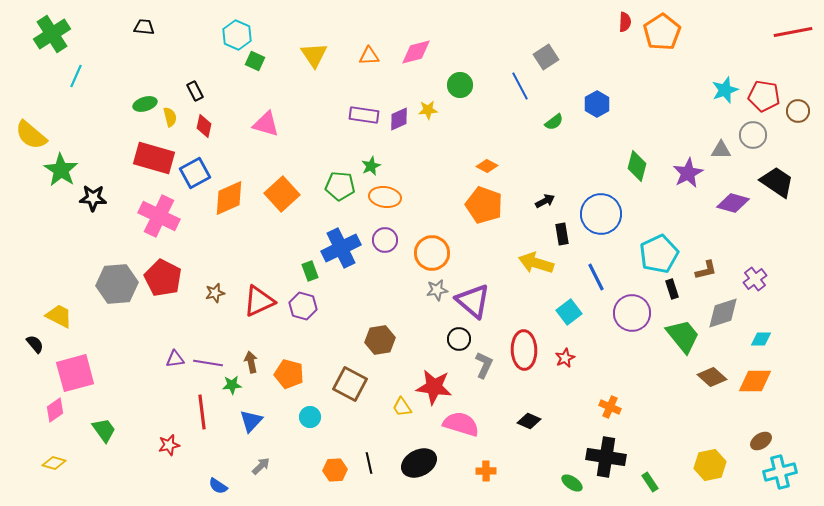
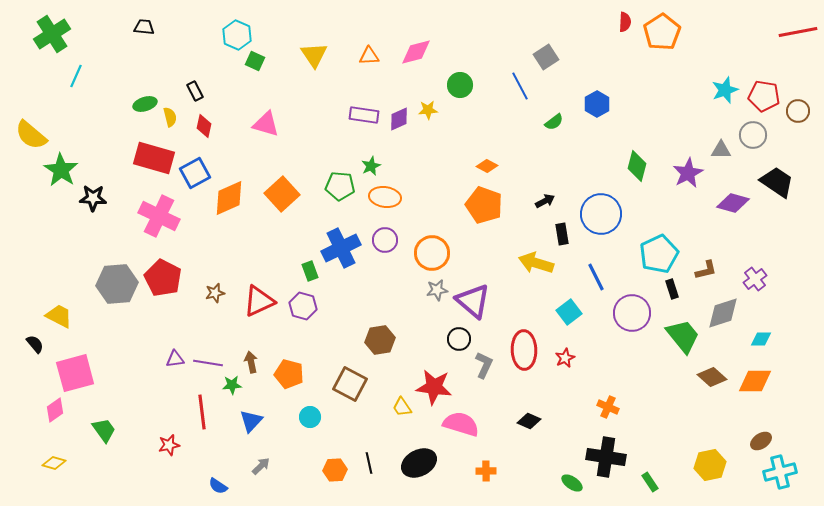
red line at (793, 32): moved 5 px right
orange cross at (610, 407): moved 2 px left
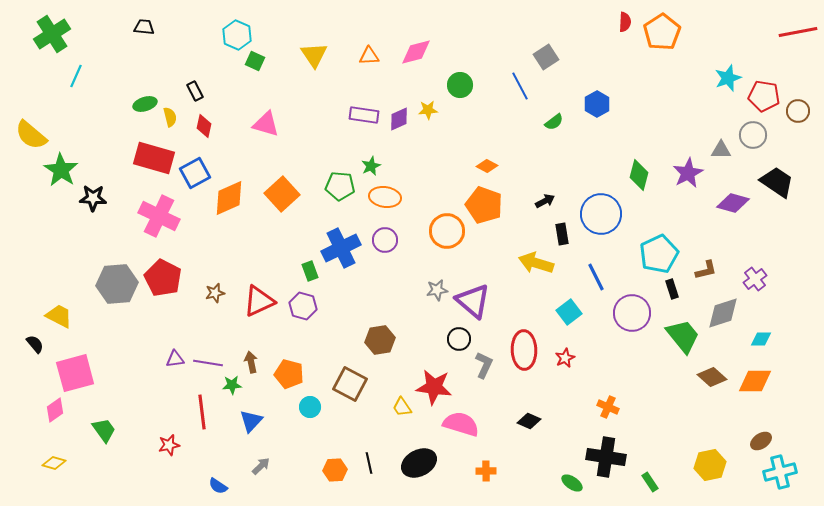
cyan star at (725, 90): moved 3 px right, 12 px up
green diamond at (637, 166): moved 2 px right, 9 px down
orange circle at (432, 253): moved 15 px right, 22 px up
cyan circle at (310, 417): moved 10 px up
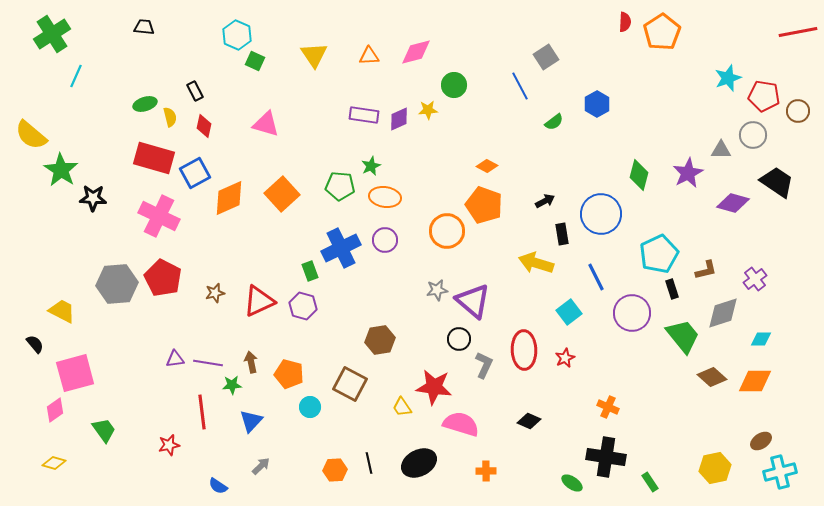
green circle at (460, 85): moved 6 px left
yellow trapezoid at (59, 316): moved 3 px right, 5 px up
yellow hexagon at (710, 465): moved 5 px right, 3 px down
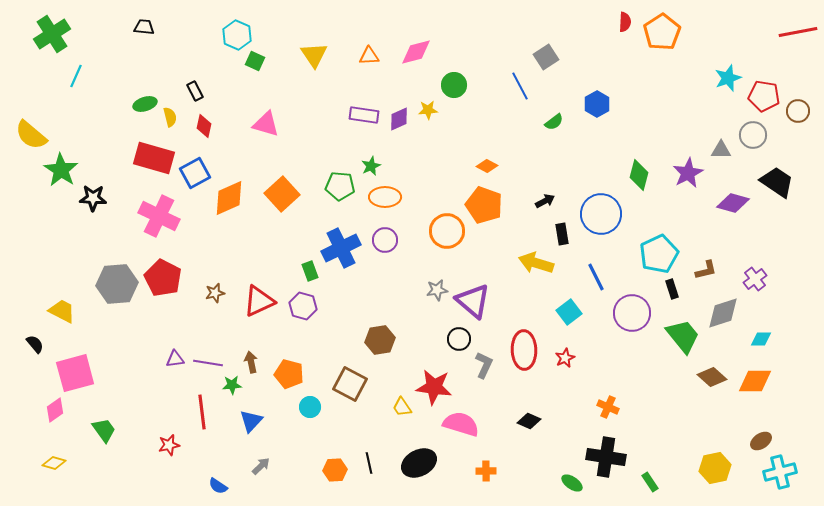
orange ellipse at (385, 197): rotated 8 degrees counterclockwise
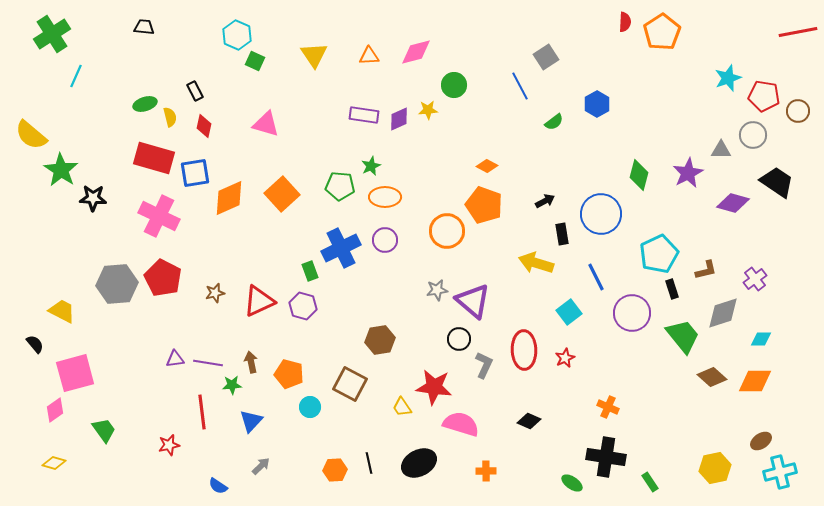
blue square at (195, 173): rotated 20 degrees clockwise
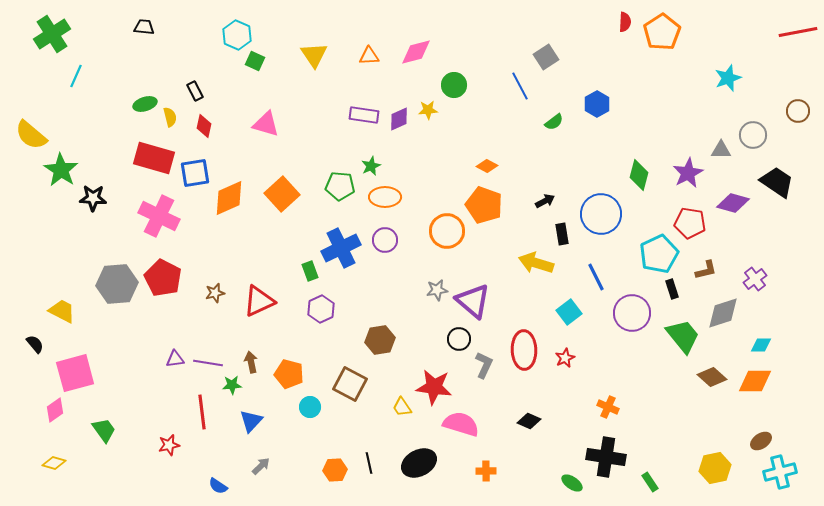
red pentagon at (764, 96): moved 74 px left, 127 px down
purple hexagon at (303, 306): moved 18 px right, 3 px down; rotated 20 degrees clockwise
cyan diamond at (761, 339): moved 6 px down
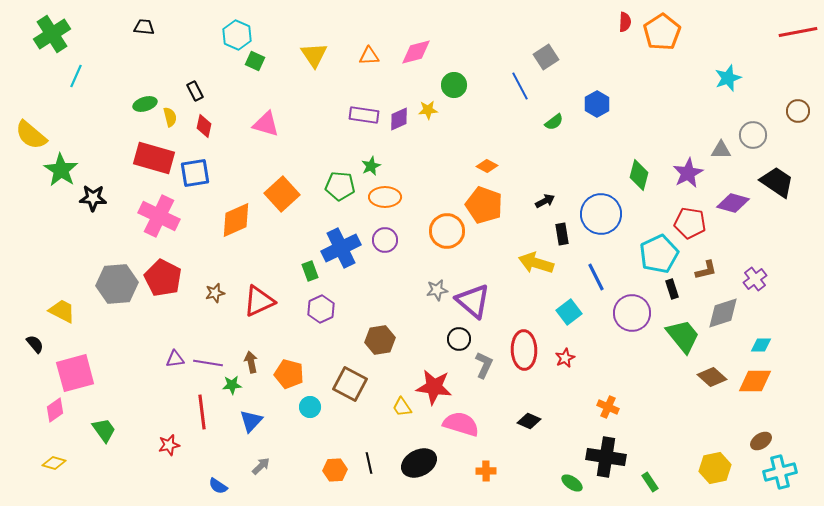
orange diamond at (229, 198): moved 7 px right, 22 px down
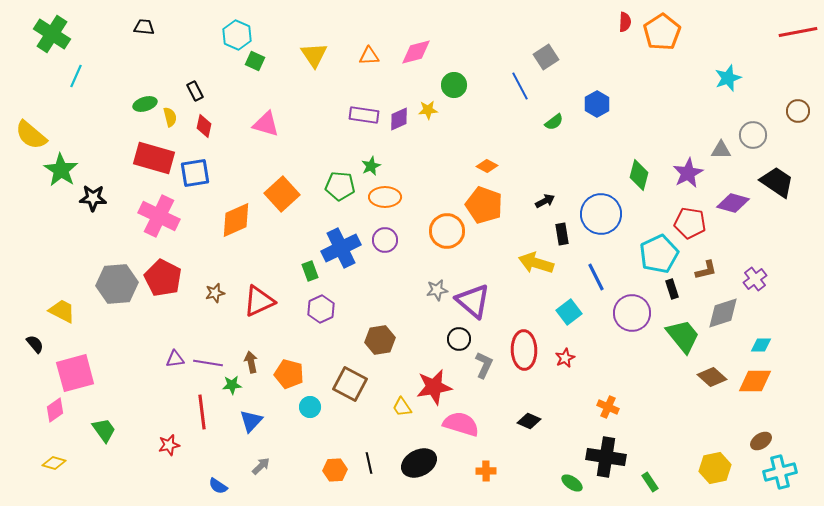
green cross at (52, 34): rotated 24 degrees counterclockwise
red star at (434, 387): rotated 18 degrees counterclockwise
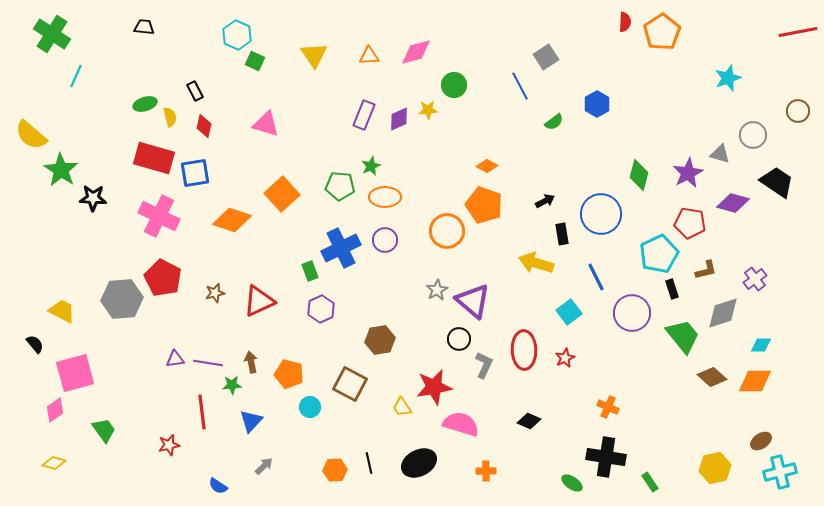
purple rectangle at (364, 115): rotated 76 degrees counterclockwise
gray triangle at (721, 150): moved 1 px left, 4 px down; rotated 15 degrees clockwise
orange diamond at (236, 220): moved 4 px left; rotated 42 degrees clockwise
gray hexagon at (117, 284): moved 5 px right, 15 px down
gray star at (437, 290): rotated 20 degrees counterclockwise
gray arrow at (261, 466): moved 3 px right
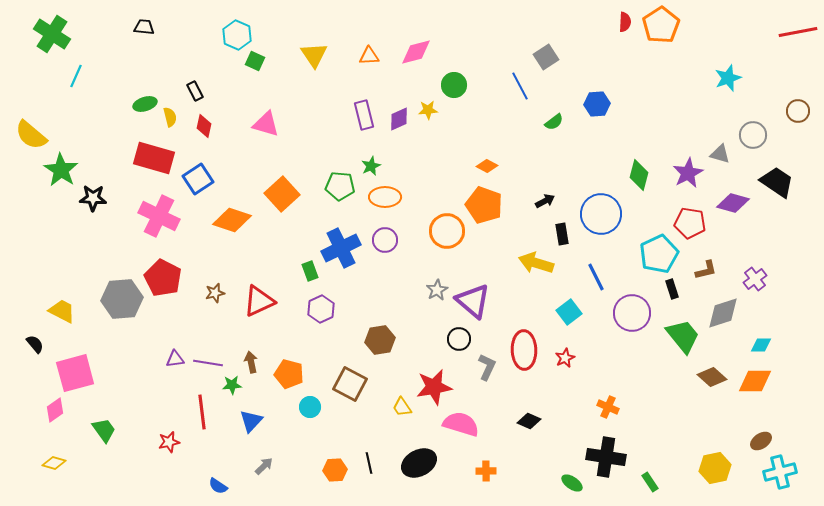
orange pentagon at (662, 32): moved 1 px left, 7 px up
blue hexagon at (597, 104): rotated 25 degrees clockwise
purple rectangle at (364, 115): rotated 36 degrees counterclockwise
blue square at (195, 173): moved 3 px right, 6 px down; rotated 24 degrees counterclockwise
gray L-shape at (484, 365): moved 3 px right, 2 px down
red star at (169, 445): moved 3 px up
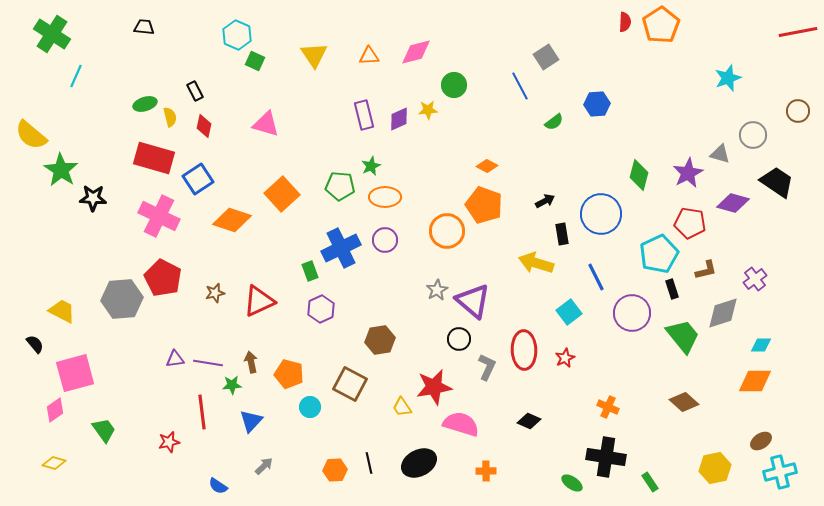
brown diamond at (712, 377): moved 28 px left, 25 px down
